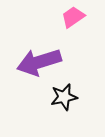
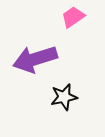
purple arrow: moved 4 px left, 3 px up
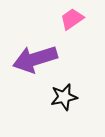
pink trapezoid: moved 1 px left, 2 px down
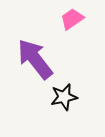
purple arrow: rotated 69 degrees clockwise
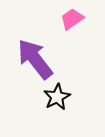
black star: moved 7 px left; rotated 16 degrees counterclockwise
